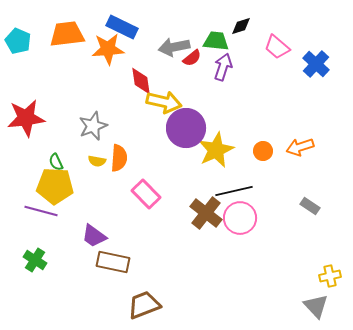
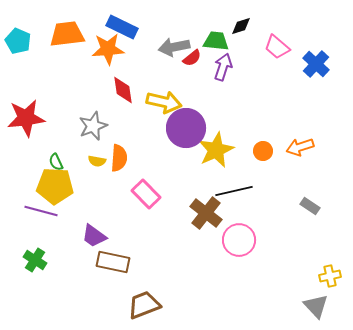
red diamond: moved 18 px left, 9 px down
pink circle: moved 1 px left, 22 px down
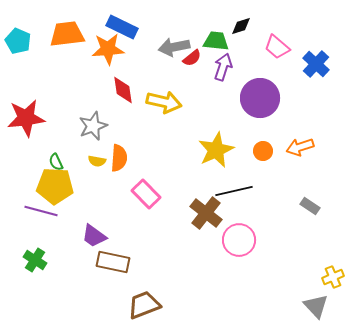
purple circle: moved 74 px right, 30 px up
yellow cross: moved 3 px right, 1 px down; rotated 10 degrees counterclockwise
